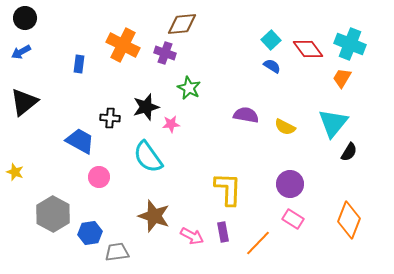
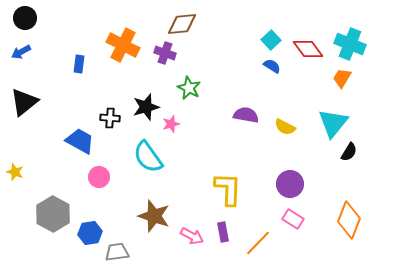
pink star: rotated 12 degrees counterclockwise
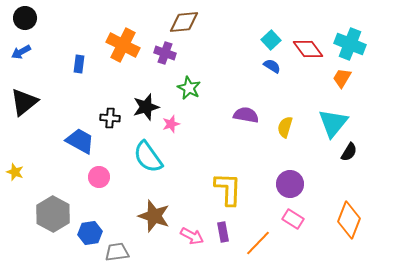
brown diamond: moved 2 px right, 2 px up
yellow semicircle: rotated 80 degrees clockwise
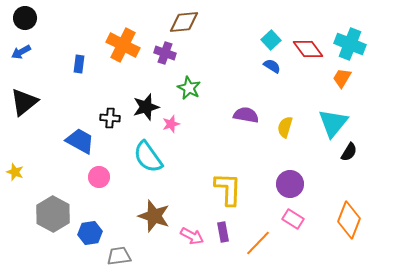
gray trapezoid: moved 2 px right, 4 px down
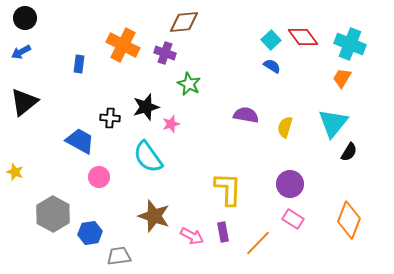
red diamond: moved 5 px left, 12 px up
green star: moved 4 px up
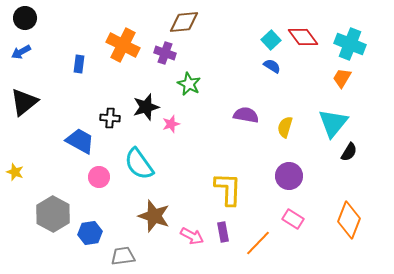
cyan semicircle: moved 9 px left, 7 px down
purple circle: moved 1 px left, 8 px up
gray trapezoid: moved 4 px right
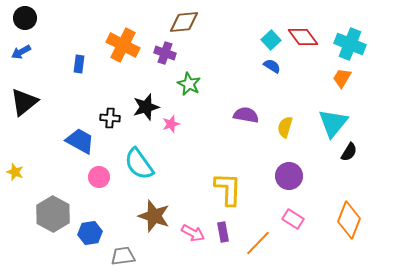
pink arrow: moved 1 px right, 3 px up
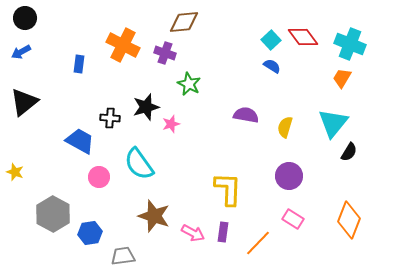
purple rectangle: rotated 18 degrees clockwise
